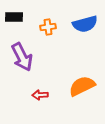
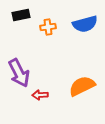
black rectangle: moved 7 px right, 2 px up; rotated 12 degrees counterclockwise
purple arrow: moved 3 px left, 16 px down
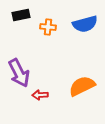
orange cross: rotated 14 degrees clockwise
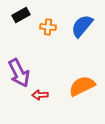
black rectangle: rotated 18 degrees counterclockwise
blue semicircle: moved 3 px left, 2 px down; rotated 145 degrees clockwise
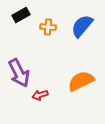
orange semicircle: moved 1 px left, 5 px up
red arrow: rotated 14 degrees counterclockwise
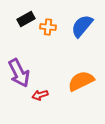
black rectangle: moved 5 px right, 4 px down
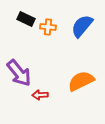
black rectangle: rotated 54 degrees clockwise
purple arrow: rotated 12 degrees counterclockwise
red arrow: rotated 14 degrees clockwise
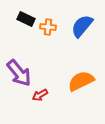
red arrow: rotated 28 degrees counterclockwise
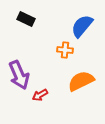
orange cross: moved 17 px right, 23 px down
purple arrow: moved 2 px down; rotated 16 degrees clockwise
